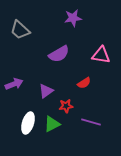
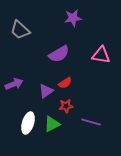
red semicircle: moved 19 px left
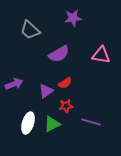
gray trapezoid: moved 10 px right
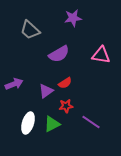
purple line: rotated 18 degrees clockwise
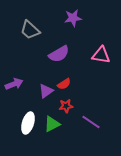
red semicircle: moved 1 px left, 1 px down
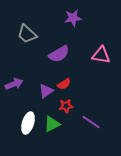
gray trapezoid: moved 3 px left, 4 px down
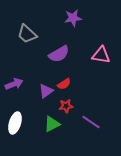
white ellipse: moved 13 px left
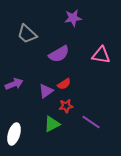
white ellipse: moved 1 px left, 11 px down
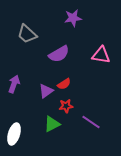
purple arrow: rotated 48 degrees counterclockwise
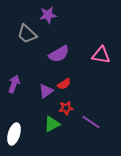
purple star: moved 25 px left, 3 px up
red star: moved 2 px down
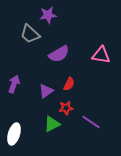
gray trapezoid: moved 3 px right
red semicircle: moved 5 px right; rotated 32 degrees counterclockwise
